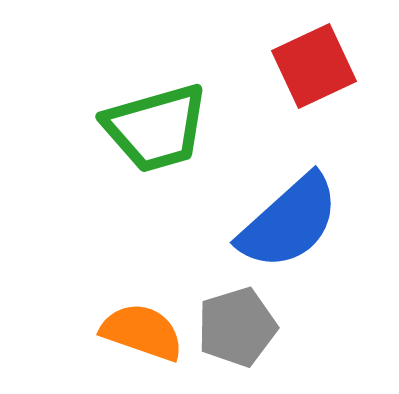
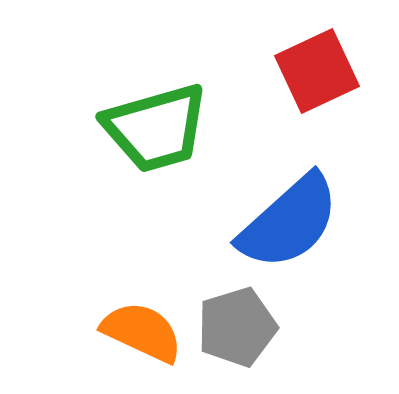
red square: moved 3 px right, 5 px down
orange semicircle: rotated 6 degrees clockwise
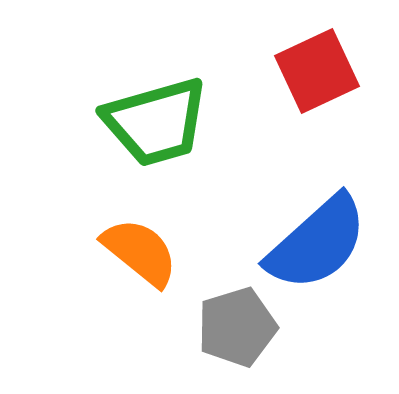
green trapezoid: moved 6 px up
blue semicircle: moved 28 px right, 21 px down
orange semicircle: moved 2 px left, 80 px up; rotated 14 degrees clockwise
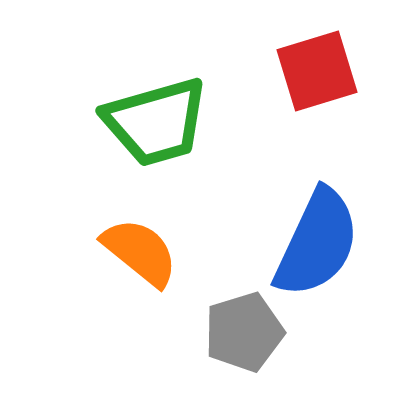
red square: rotated 8 degrees clockwise
blue semicircle: rotated 23 degrees counterclockwise
gray pentagon: moved 7 px right, 5 px down
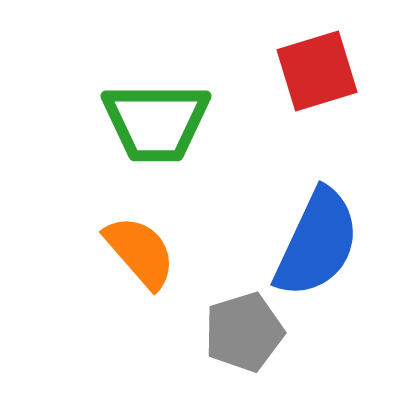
green trapezoid: rotated 16 degrees clockwise
orange semicircle: rotated 10 degrees clockwise
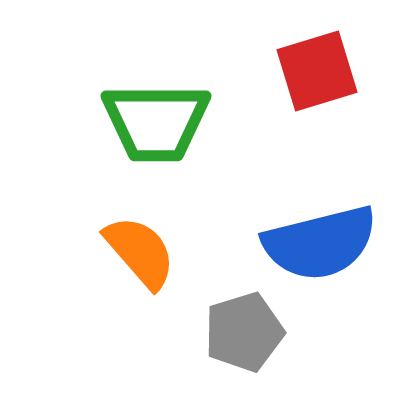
blue semicircle: moved 3 px right; rotated 51 degrees clockwise
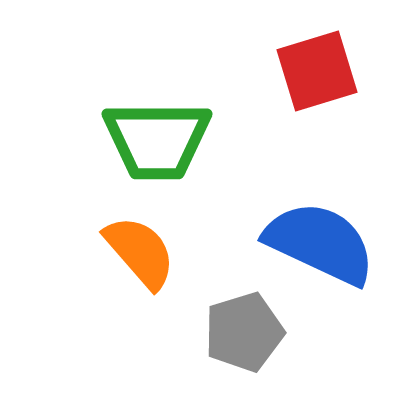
green trapezoid: moved 1 px right, 18 px down
blue semicircle: rotated 141 degrees counterclockwise
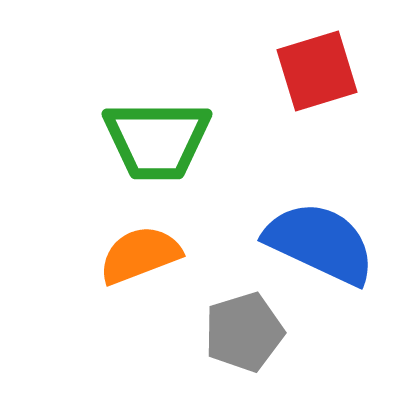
orange semicircle: moved 3 px down; rotated 70 degrees counterclockwise
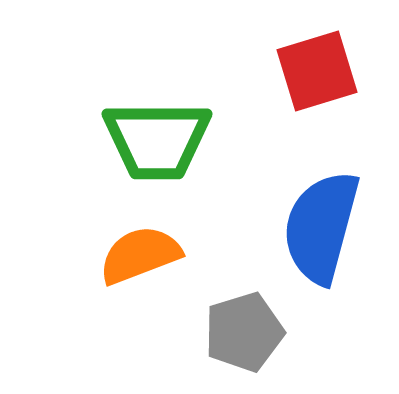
blue semicircle: moved 1 px right, 16 px up; rotated 100 degrees counterclockwise
